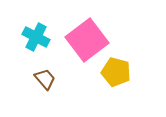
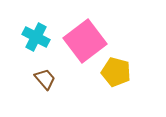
pink square: moved 2 px left, 1 px down
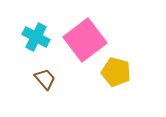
pink square: moved 1 px up
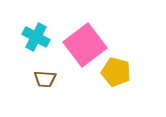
pink square: moved 5 px down
brown trapezoid: rotated 135 degrees clockwise
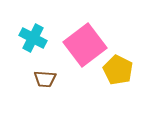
cyan cross: moved 3 px left, 1 px down
yellow pentagon: moved 2 px right, 2 px up; rotated 12 degrees clockwise
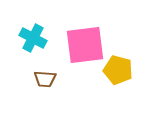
pink square: rotated 30 degrees clockwise
yellow pentagon: rotated 12 degrees counterclockwise
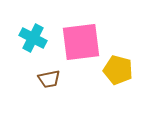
pink square: moved 4 px left, 3 px up
brown trapezoid: moved 4 px right; rotated 15 degrees counterclockwise
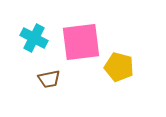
cyan cross: moved 1 px right
yellow pentagon: moved 1 px right, 3 px up
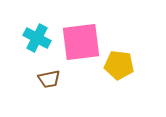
cyan cross: moved 3 px right
yellow pentagon: moved 2 px up; rotated 8 degrees counterclockwise
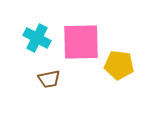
pink square: rotated 6 degrees clockwise
